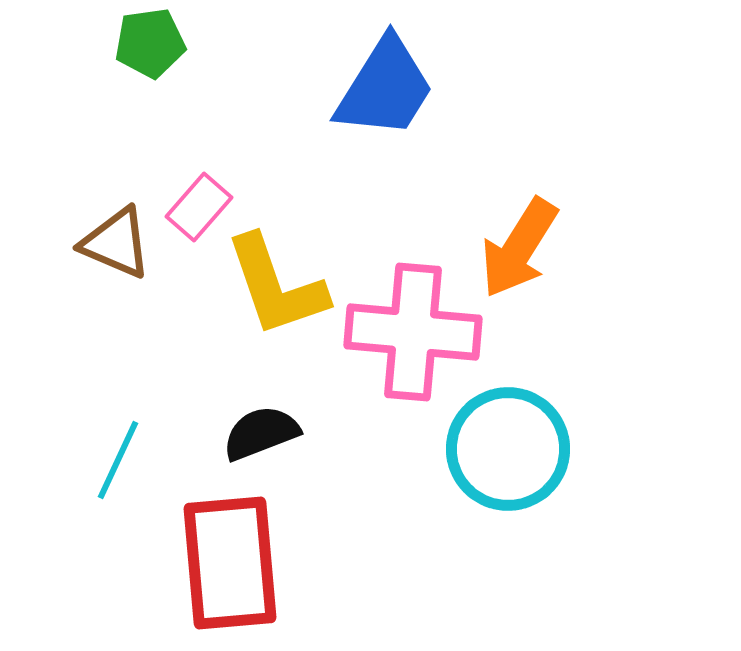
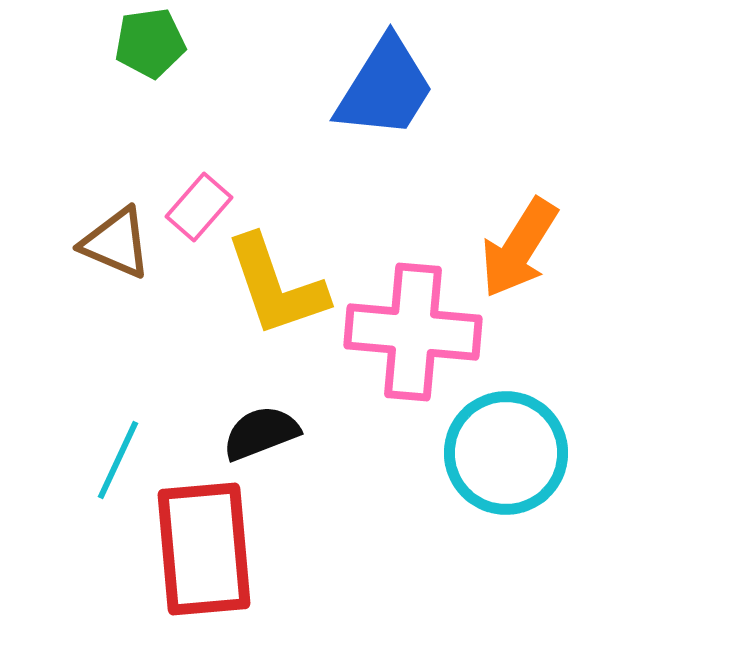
cyan circle: moved 2 px left, 4 px down
red rectangle: moved 26 px left, 14 px up
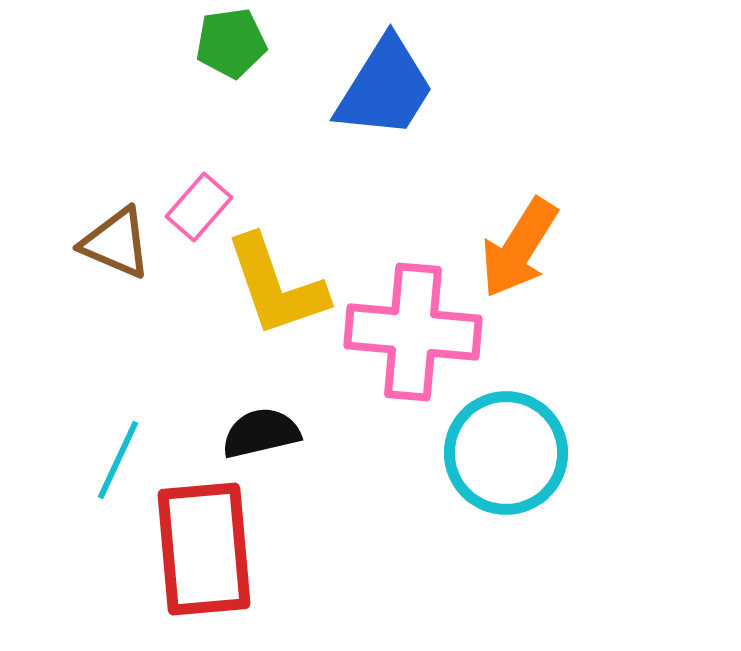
green pentagon: moved 81 px right
black semicircle: rotated 8 degrees clockwise
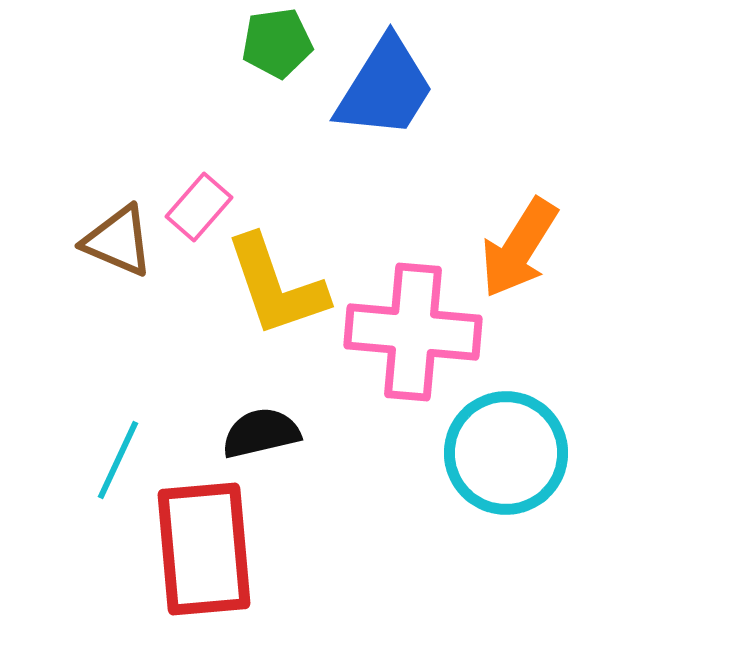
green pentagon: moved 46 px right
brown triangle: moved 2 px right, 2 px up
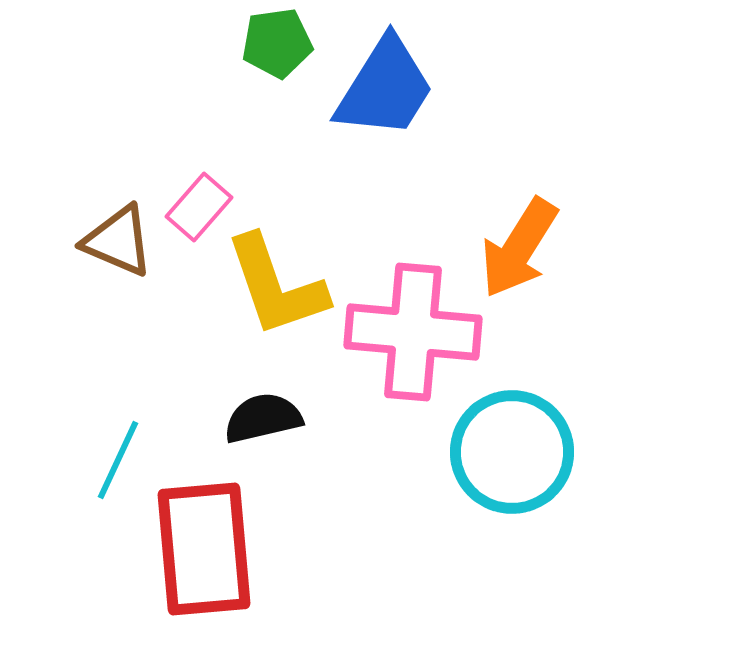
black semicircle: moved 2 px right, 15 px up
cyan circle: moved 6 px right, 1 px up
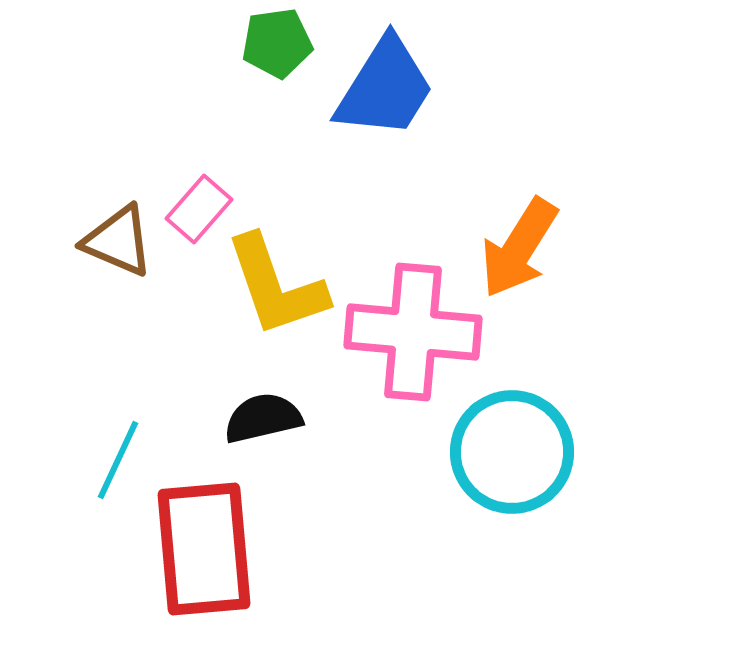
pink rectangle: moved 2 px down
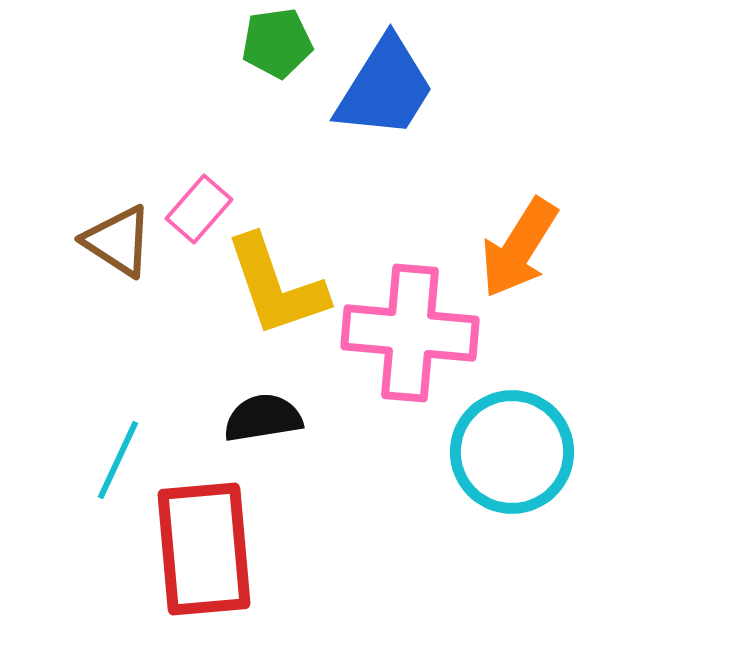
brown triangle: rotated 10 degrees clockwise
pink cross: moved 3 px left, 1 px down
black semicircle: rotated 4 degrees clockwise
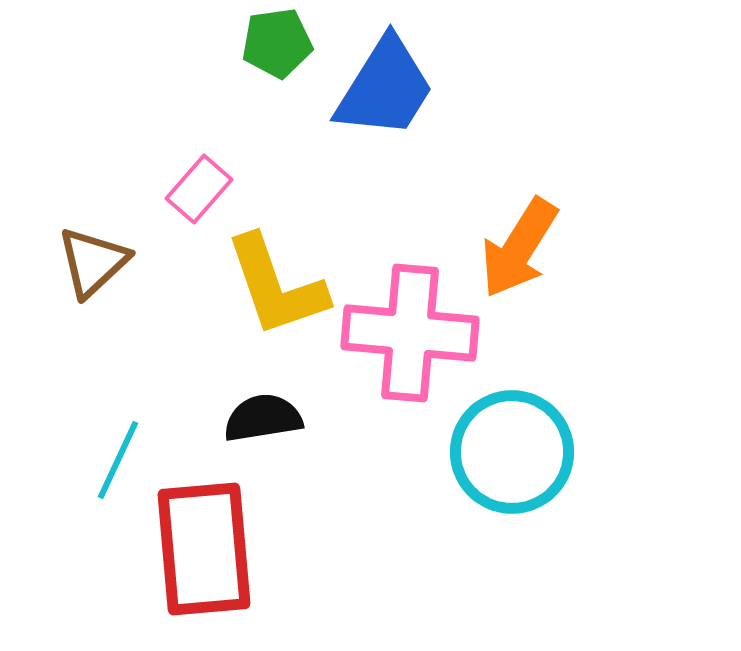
pink rectangle: moved 20 px up
brown triangle: moved 25 px left, 21 px down; rotated 44 degrees clockwise
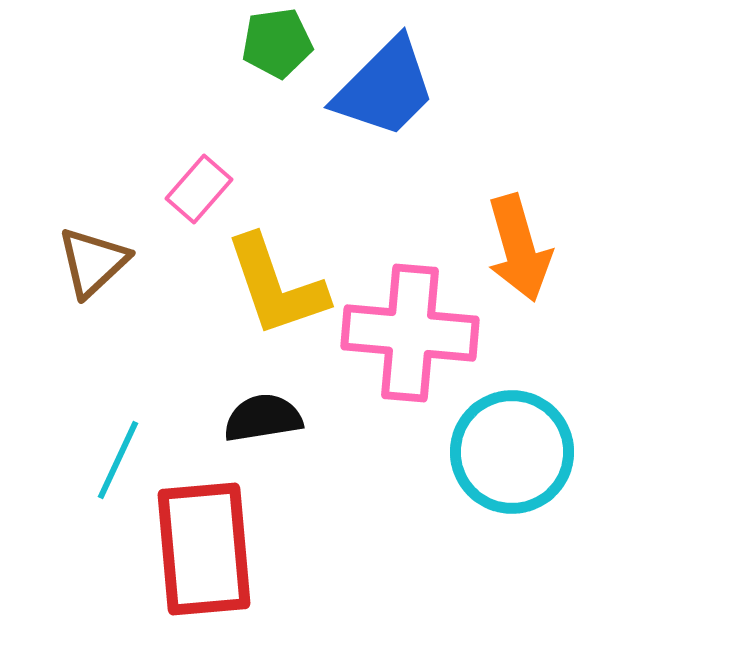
blue trapezoid: rotated 13 degrees clockwise
orange arrow: rotated 48 degrees counterclockwise
